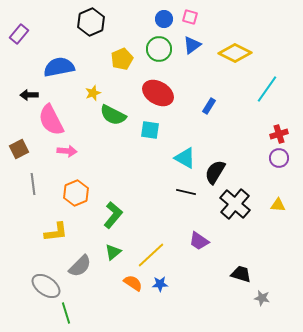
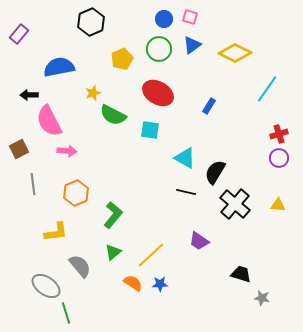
pink semicircle: moved 2 px left, 1 px down
gray semicircle: rotated 85 degrees counterclockwise
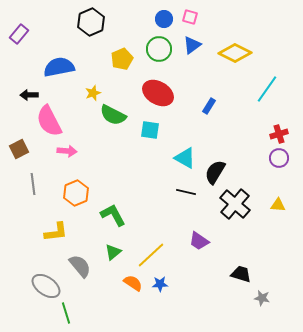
green L-shape: rotated 68 degrees counterclockwise
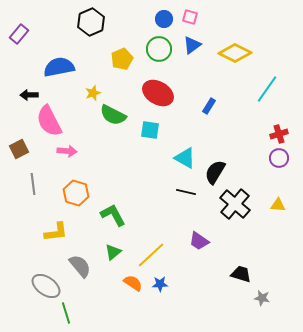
orange hexagon: rotated 20 degrees counterclockwise
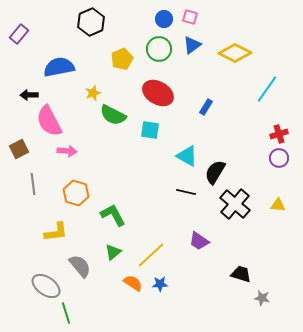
blue rectangle: moved 3 px left, 1 px down
cyan triangle: moved 2 px right, 2 px up
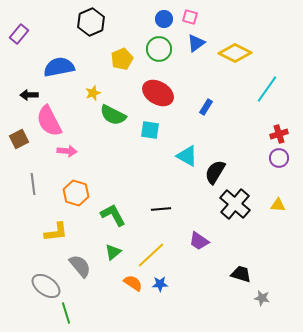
blue triangle: moved 4 px right, 2 px up
brown square: moved 10 px up
black line: moved 25 px left, 17 px down; rotated 18 degrees counterclockwise
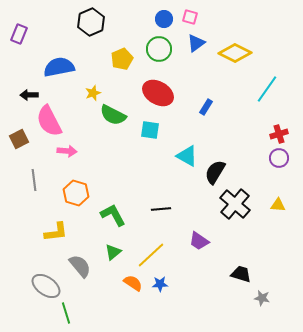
purple rectangle: rotated 18 degrees counterclockwise
gray line: moved 1 px right, 4 px up
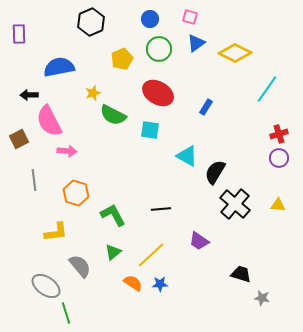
blue circle: moved 14 px left
purple rectangle: rotated 24 degrees counterclockwise
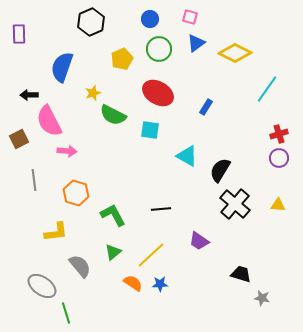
blue semicircle: moved 3 px right; rotated 60 degrees counterclockwise
black semicircle: moved 5 px right, 2 px up
gray ellipse: moved 4 px left
